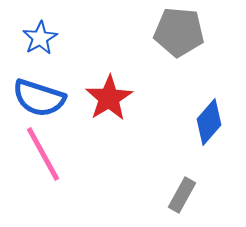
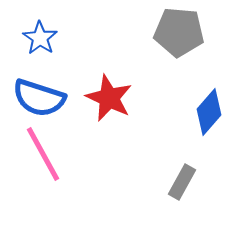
blue star: rotated 8 degrees counterclockwise
red star: rotated 15 degrees counterclockwise
blue diamond: moved 10 px up
gray rectangle: moved 13 px up
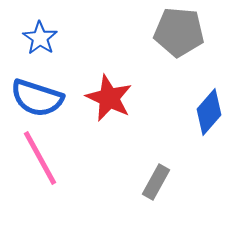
blue semicircle: moved 2 px left
pink line: moved 3 px left, 4 px down
gray rectangle: moved 26 px left
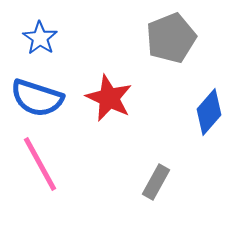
gray pentagon: moved 8 px left, 6 px down; rotated 27 degrees counterclockwise
pink line: moved 6 px down
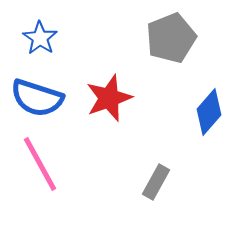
red star: rotated 27 degrees clockwise
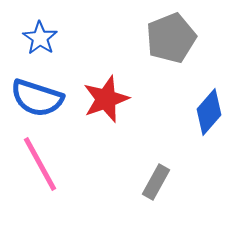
red star: moved 3 px left, 1 px down
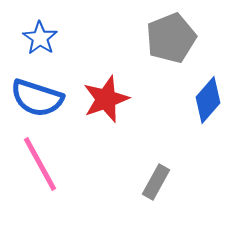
blue diamond: moved 1 px left, 12 px up
